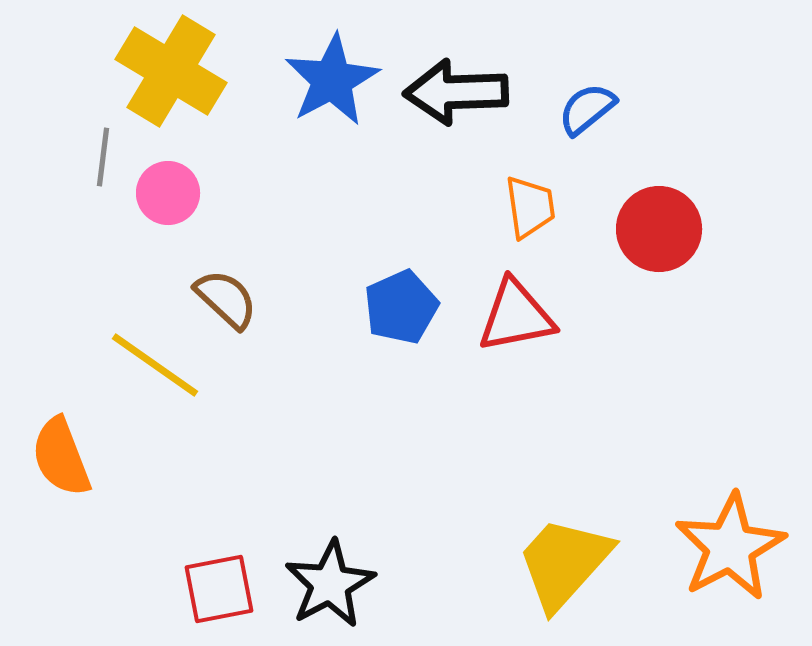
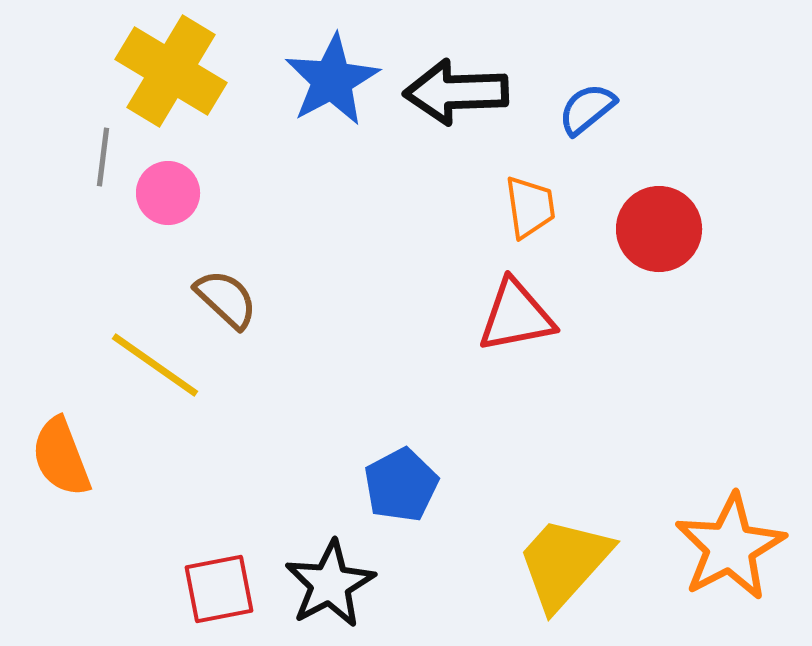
blue pentagon: moved 178 px down; rotated 4 degrees counterclockwise
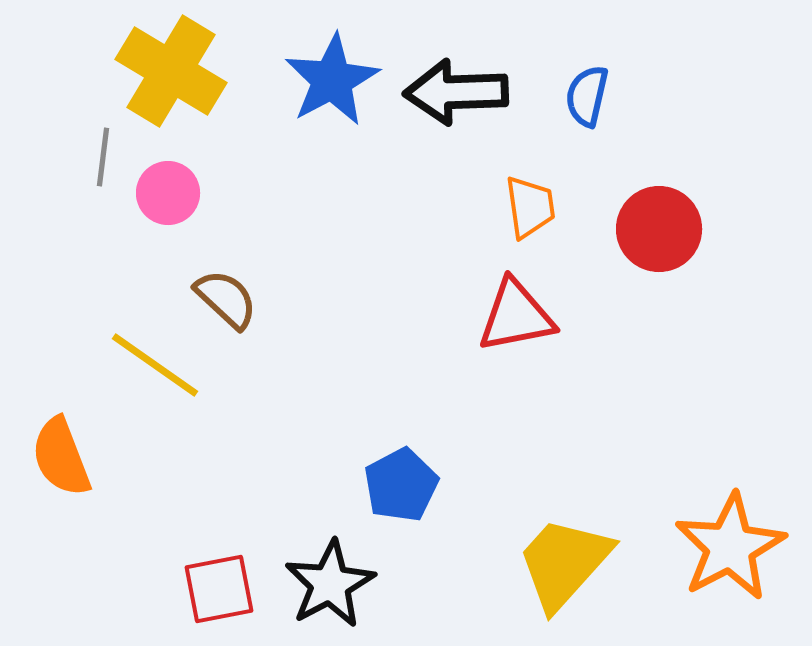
blue semicircle: moved 13 px up; rotated 38 degrees counterclockwise
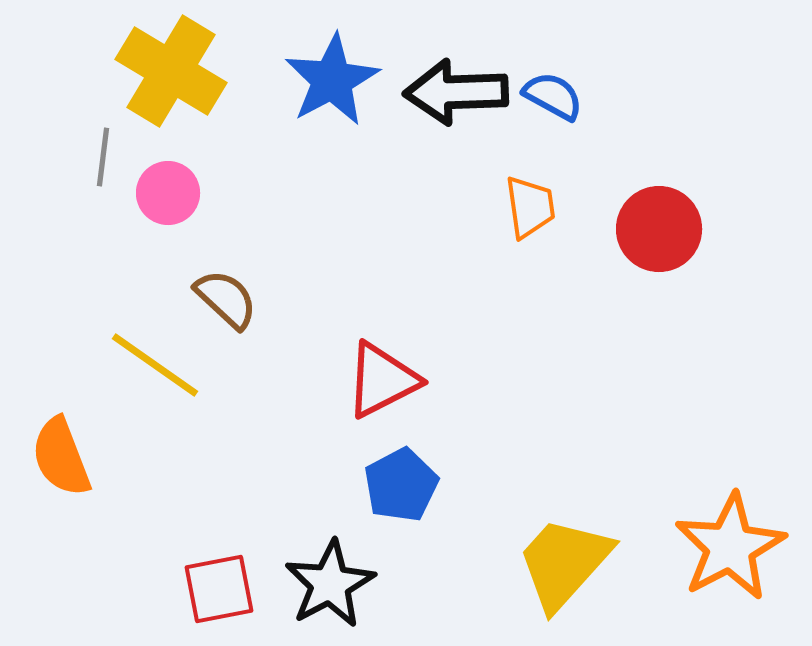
blue semicircle: moved 34 px left; rotated 106 degrees clockwise
red triangle: moved 134 px left, 64 px down; rotated 16 degrees counterclockwise
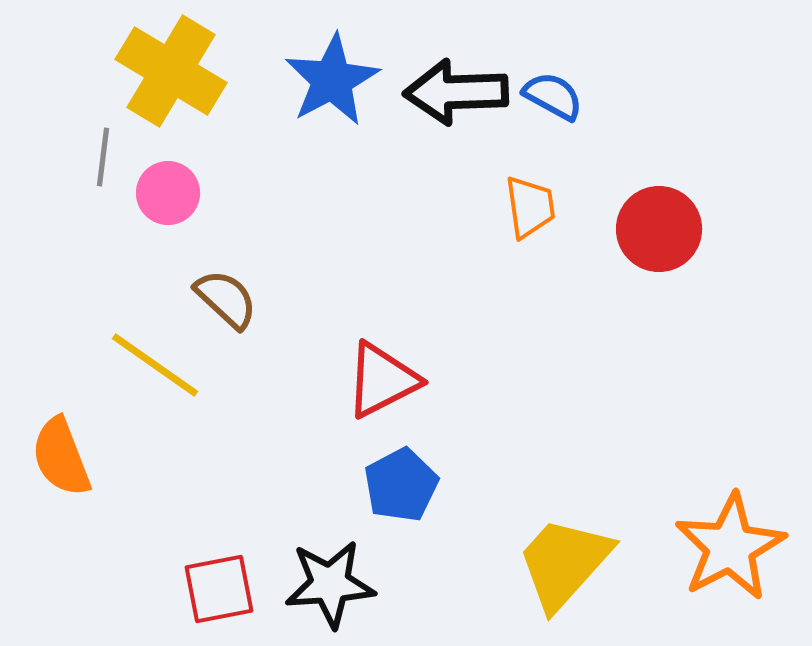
black star: rotated 24 degrees clockwise
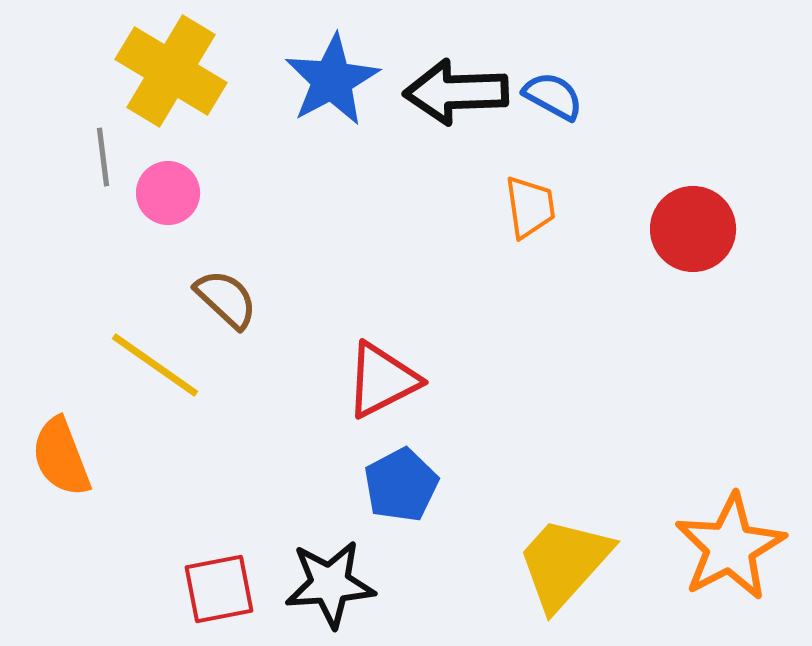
gray line: rotated 14 degrees counterclockwise
red circle: moved 34 px right
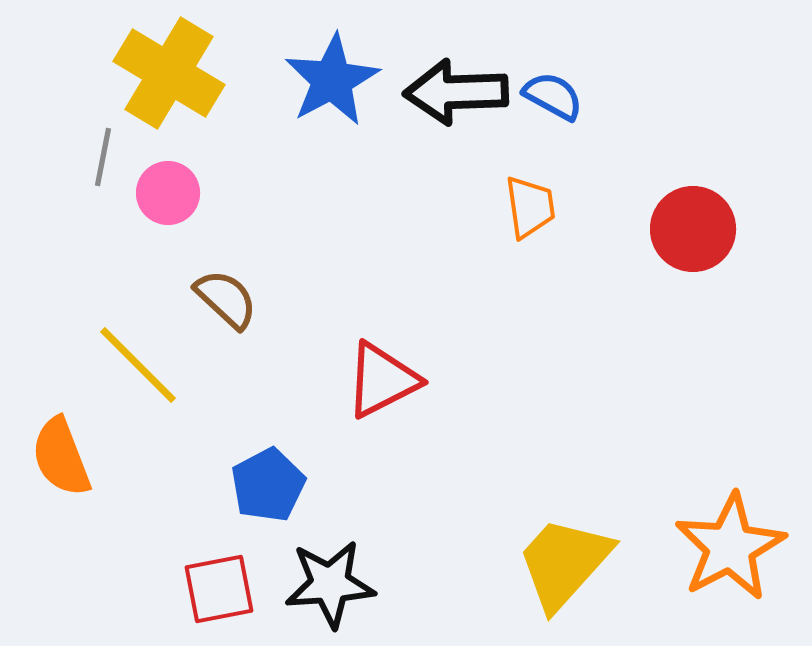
yellow cross: moved 2 px left, 2 px down
gray line: rotated 18 degrees clockwise
yellow line: moved 17 px left; rotated 10 degrees clockwise
blue pentagon: moved 133 px left
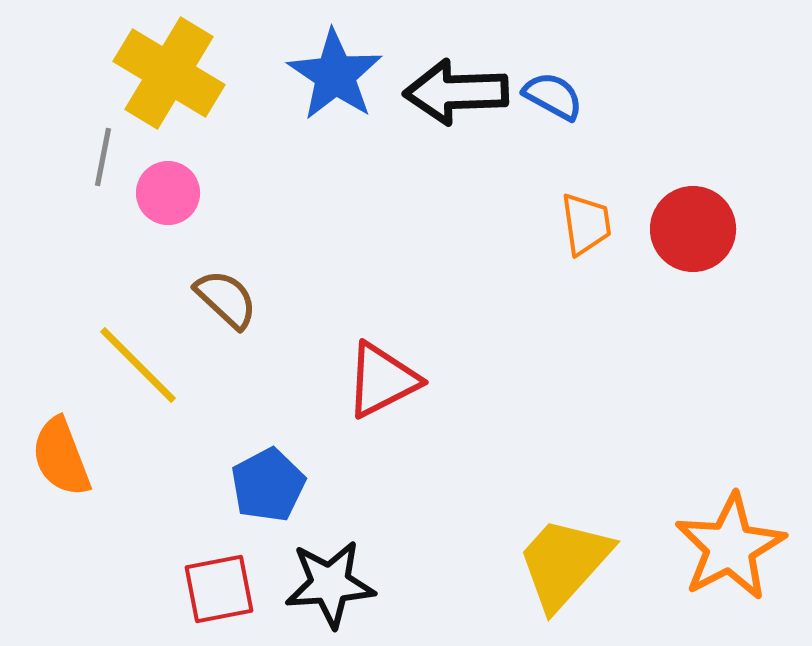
blue star: moved 3 px right, 5 px up; rotated 10 degrees counterclockwise
orange trapezoid: moved 56 px right, 17 px down
